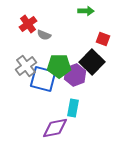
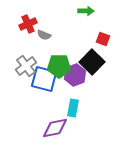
red cross: rotated 12 degrees clockwise
blue square: moved 1 px right
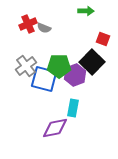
gray semicircle: moved 7 px up
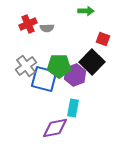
gray semicircle: moved 3 px right; rotated 24 degrees counterclockwise
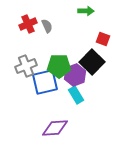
gray semicircle: moved 2 px up; rotated 112 degrees counterclockwise
gray cross: rotated 15 degrees clockwise
blue square: moved 1 px right, 3 px down; rotated 28 degrees counterclockwise
cyan rectangle: moved 3 px right, 13 px up; rotated 42 degrees counterclockwise
purple diamond: rotated 8 degrees clockwise
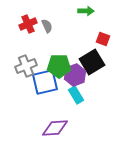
black square: rotated 15 degrees clockwise
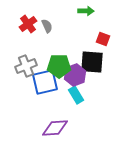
red cross: rotated 12 degrees counterclockwise
black square: rotated 35 degrees clockwise
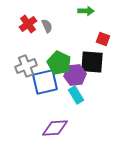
green pentagon: moved 3 px up; rotated 25 degrees clockwise
purple hexagon: rotated 15 degrees clockwise
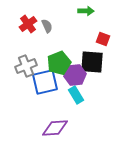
green pentagon: rotated 25 degrees clockwise
